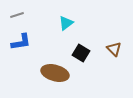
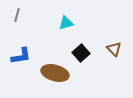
gray line: rotated 56 degrees counterclockwise
cyan triangle: rotated 21 degrees clockwise
blue L-shape: moved 14 px down
black square: rotated 18 degrees clockwise
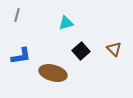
black square: moved 2 px up
brown ellipse: moved 2 px left
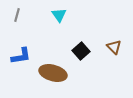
cyan triangle: moved 7 px left, 8 px up; rotated 49 degrees counterclockwise
brown triangle: moved 2 px up
